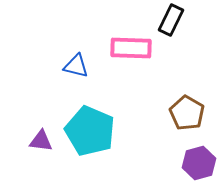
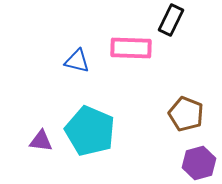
blue triangle: moved 1 px right, 5 px up
brown pentagon: moved 1 px left, 1 px down; rotated 8 degrees counterclockwise
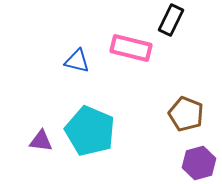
pink rectangle: rotated 12 degrees clockwise
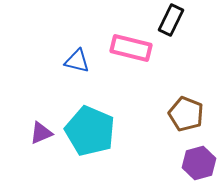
purple triangle: moved 8 px up; rotated 30 degrees counterclockwise
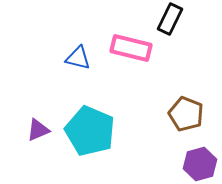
black rectangle: moved 1 px left, 1 px up
blue triangle: moved 1 px right, 3 px up
purple triangle: moved 3 px left, 3 px up
purple hexagon: moved 1 px right, 1 px down
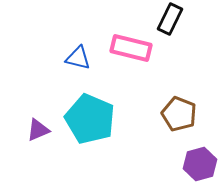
brown pentagon: moved 7 px left
cyan pentagon: moved 12 px up
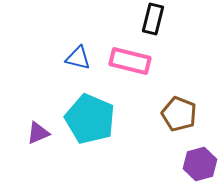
black rectangle: moved 17 px left; rotated 12 degrees counterclockwise
pink rectangle: moved 1 px left, 13 px down
purple triangle: moved 3 px down
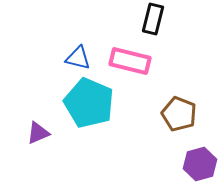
cyan pentagon: moved 1 px left, 16 px up
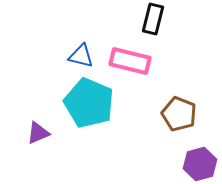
blue triangle: moved 3 px right, 2 px up
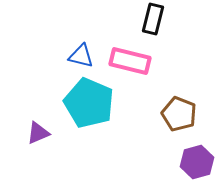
purple hexagon: moved 3 px left, 2 px up
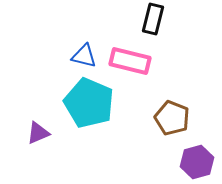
blue triangle: moved 3 px right
brown pentagon: moved 7 px left, 4 px down
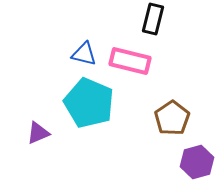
blue triangle: moved 2 px up
brown pentagon: rotated 16 degrees clockwise
